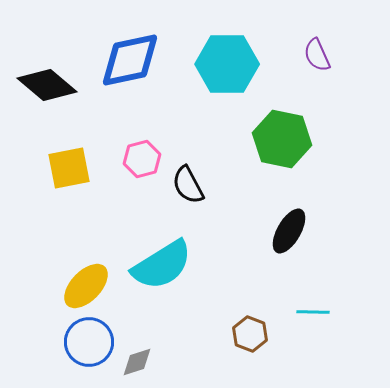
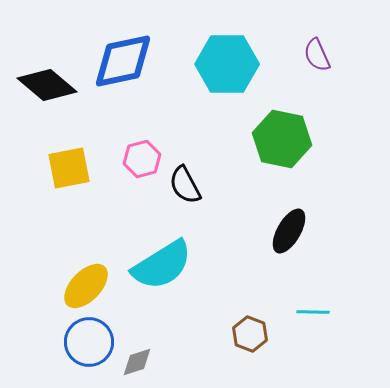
blue diamond: moved 7 px left, 1 px down
black semicircle: moved 3 px left
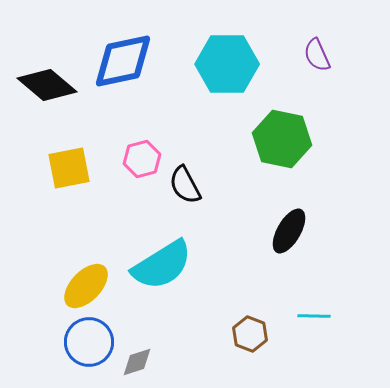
cyan line: moved 1 px right, 4 px down
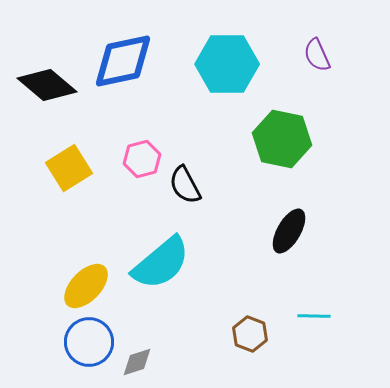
yellow square: rotated 21 degrees counterclockwise
cyan semicircle: moved 1 px left, 2 px up; rotated 8 degrees counterclockwise
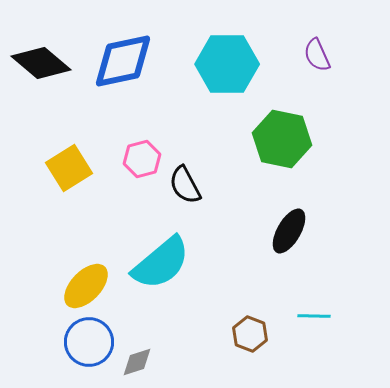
black diamond: moved 6 px left, 22 px up
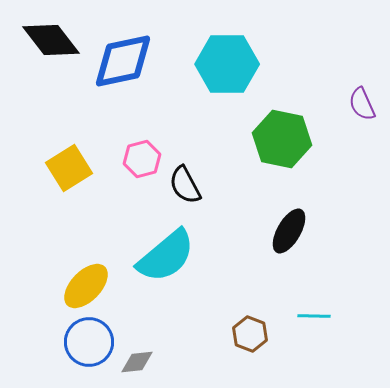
purple semicircle: moved 45 px right, 49 px down
black diamond: moved 10 px right, 23 px up; rotated 12 degrees clockwise
cyan semicircle: moved 5 px right, 7 px up
gray diamond: rotated 12 degrees clockwise
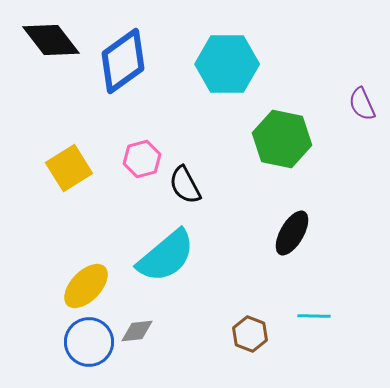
blue diamond: rotated 24 degrees counterclockwise
black ellipse: moved 3 px right, 2 px down
gray diamond: moved 31 px up
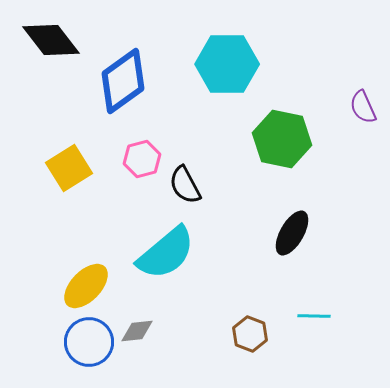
blue diamond: moved 20 px down
purple semicircle: moved 1 px right, 3 px down
cyan semicircle: moved 3 px up
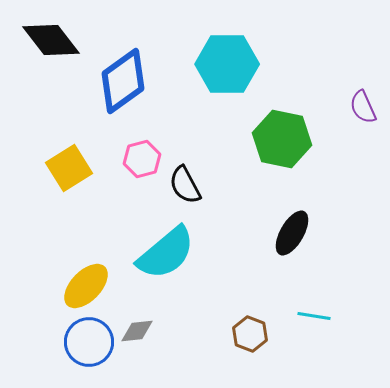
cyan line: rotated 8 degrees clockwise
